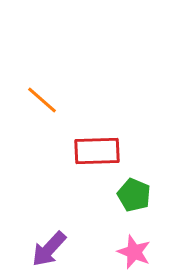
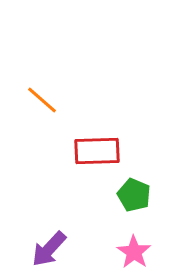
pink star: rotated 12 degrees clockwise
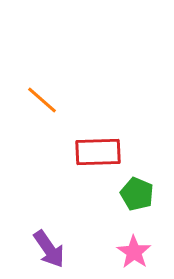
red rectangle: moved 1 px right, 1 px down
green pentagon: moved 3 px right, 1 px up
purple arrow: rotated 78 degrees counterclockwise
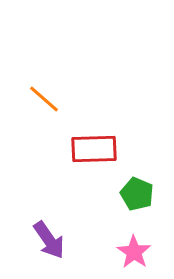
orange line: moved 2 px right, 1 px up
red rectangle: moved 4 px left, 3 px up
purple arrow: moved 9 px up
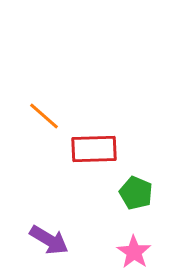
orange line: moved 17 px down
green pentagon: moved 1 px left, 1 px up
purple arrow: rotated 24 degrees counterclockwise
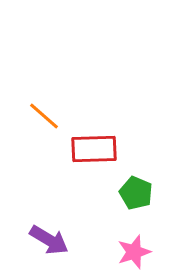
pink star: rotated 20 degrees clockwise
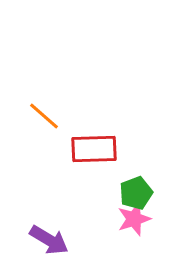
green pentagon: rotated 28 degrees clockwise
pink star: moved 33 px up
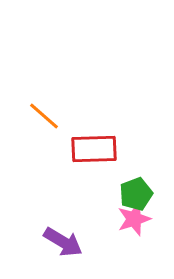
green pentagon: moved 1 px down
purple arrow: moved 14 px right, 2 px down
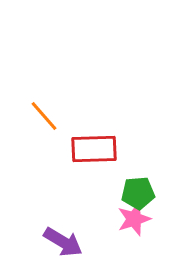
orange line: rotated 8 degrees clockwise
green pentagon: moved 2 px right, 1 px up; rotated 16 degrees clockwise
